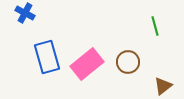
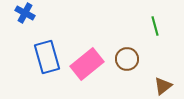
brown circle: moved 1 px left, 3 px up
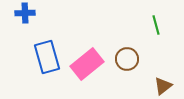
blue cross: rotated 30 degrees counterclockwise
green line: moved 1 px right, 1 px up
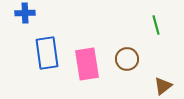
blue rectangle: moved 4 px up; rotated 8 degrees clockwise
pink rectangle: rotated 60 degrees counterclockwise
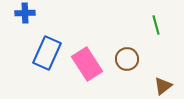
blue rectangle: rotated 32 degrees clockwise
pink rectangle: rotated 24 degrees counterclockwise
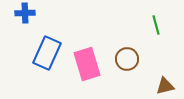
pink rectangle: rotated 16 degrees clockwise
brown triangle: moved 2 px right; rotated 24 degrees clockwise
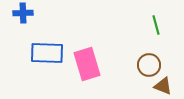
blue cross: moved 2 px left
blue rectangle: rotated 68 degrees clockwise
brown circle: moved 22 px right, 6 px down
brown triangle: moved 2 px left; rotated 36 degrees clockwise
